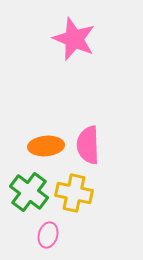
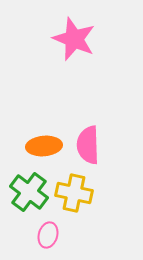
orange ellipse: moved 2 px left
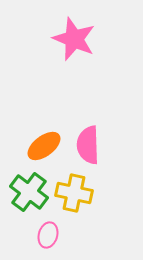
orange ellipse: rotated 32 degrees counterclockwise
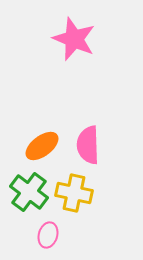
orange ellipse: moved 2 px left
